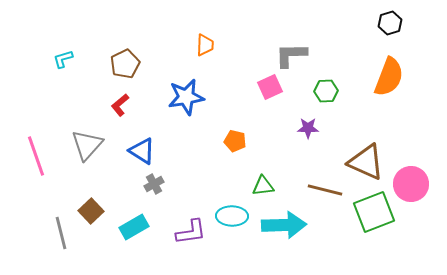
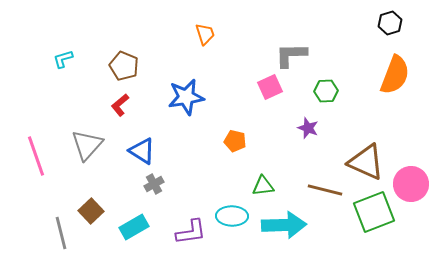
orange trapezoid: moved 11 px up; rotated 20 degrees counterclockwise
brown pentagon: moved 1 px left, 2 px down; rotated 24 degrees counterclockwise
orange semicircle: moved 6 px right, 2 px up
purple star: rotated 20 degrees clockwise
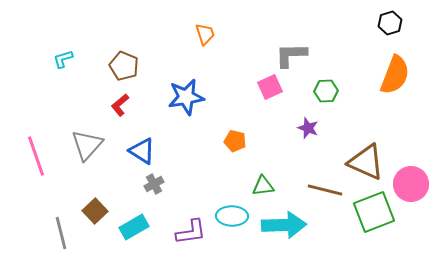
brown square: moved 4 px right
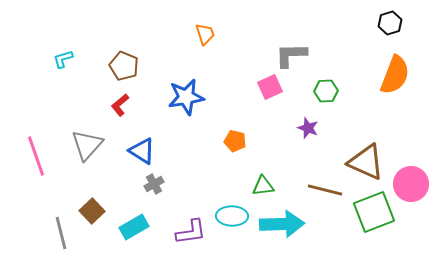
brown square: moved 3 px left
cyan arrow: moved 2 px left, 1 px up
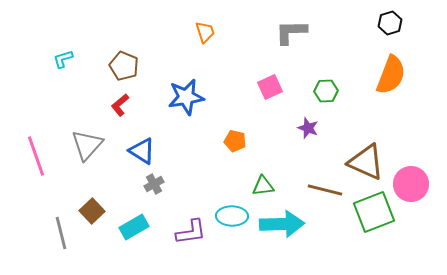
orange trapezoid: moved 2 px up
gray L-shape: moved 23 px up
orange semicircle: moved 4 px left
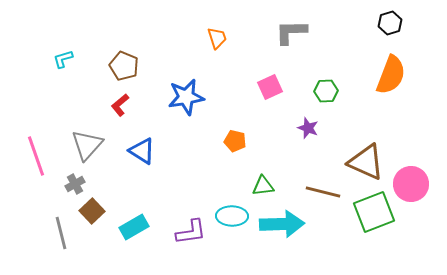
orange trapezoid: moved 12 px right, 6 px down
gray cross: moved 79 px left
brown line: moved 2 px left, 2 px down
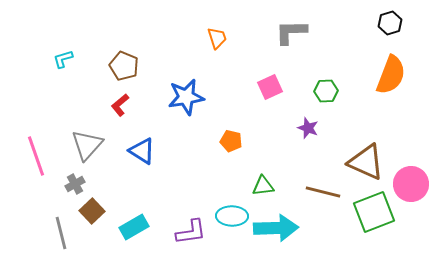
orange pentagon: moved 4 px left
cyan arrow: moved 6 px left, 4 px down
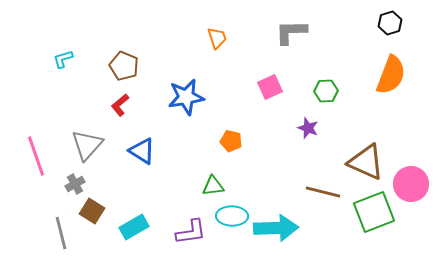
green triangle: moved 50 px left
brown square: rotated 15 degrees counterclockwise
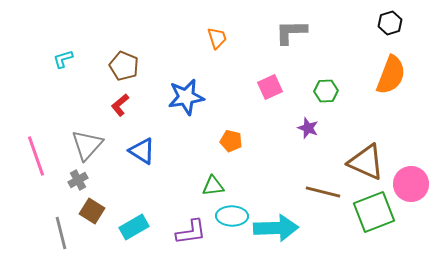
gray cross: moved 3 px right, 4 px up
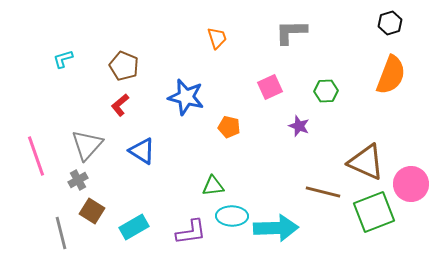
blue star: rotated 24 degrees clockwise
purple star: moved 9 px left, 2 px up
orange pentagon: moved 2 px left, 14 px up
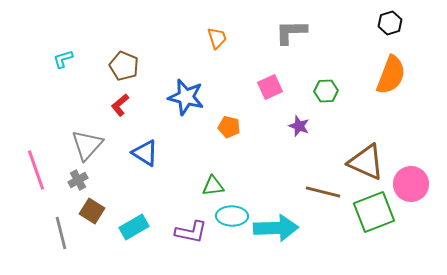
blue triangle: moved 3 px right, 2 px down
pink line: moved 14 px down
purple L-shape: rotated 20 degrees clockwise
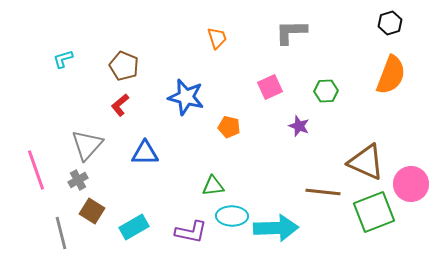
blue triangle: rotated 32 degrees counterclockwise
brown line: rotated 8 degrees counterclockwise
